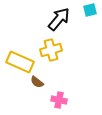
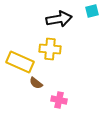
cyan square: moved 2 px right, 1 px down
black arrow: rotated 40 degrees clockwise
yellow cross: moved 1 px left, 1 px up; rotated 20 degrees clockwise
brown semicircle: moved 1 px left, 1 px down
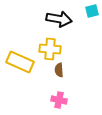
black arrow: rotated 20 degrees clockwise
brown semicircle: moved 23 px right, 13 px up; rotated 48 degrees clockwise
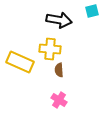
black arrow: moved 1 px down
pink cross: rotated 21 degrees clockwise
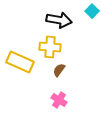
cyan square: rotated 32 degrees counterclockwise
yellow cross: moved 2 px up
brown semicircle: rotated 40 degrees clockwise
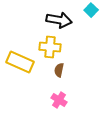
cyan square: moved 1 px left, 1 px up
brown semicircle: rotated 24 degrees counterclockwise
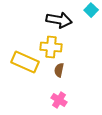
yellow cross: moved 1 px right
yellow rectangle: moved 5 px right
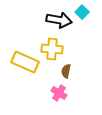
cyan square: moved 9 px left, 2 px down
yellow cross: moved 1 px right, 2 px down
brown semicircle: moved 7 px right, 1 px down
pink cross: moved 7 px up
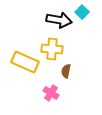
pink cross: moved 8 px left
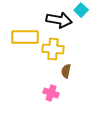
cyan square: moved 1 px left, 2 px up
yellow cross: moved 1 px right
yellow rectangle: moved 25 px up; rotated 24 degrees counterclockwise
pink cross: rotated 14 degrees counterclockwise
